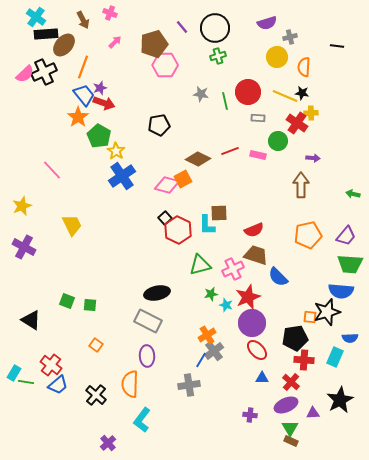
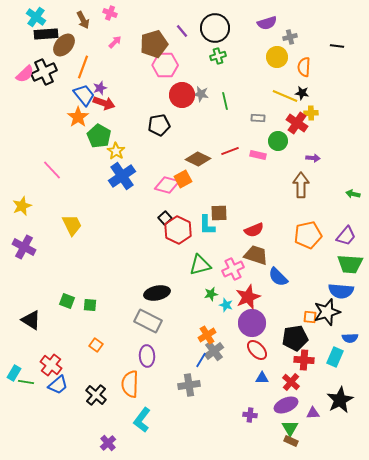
purple line at (182, 27): moved 4 px down
red circle at (248, 92): moved 66 px left, 3 px down
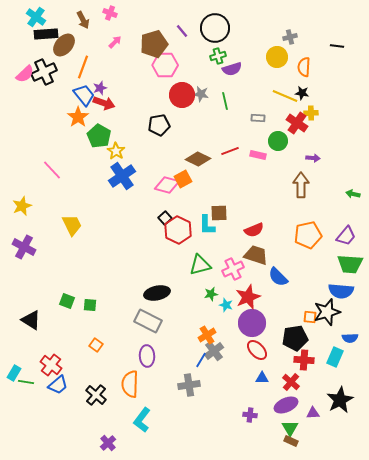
purple semicircle at (267, 23): moved 35 px left, 46 px down
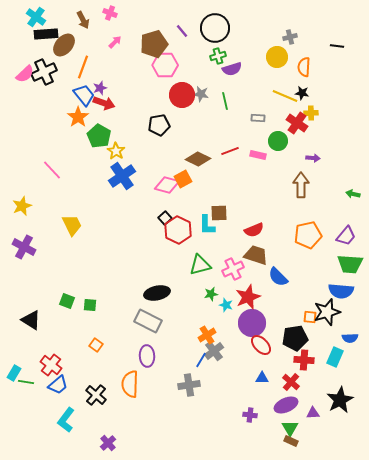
red ellipse at (257, 350): moved 4 px right, 5 px up
cyan L-shape at (142, 420): moved 76 px left
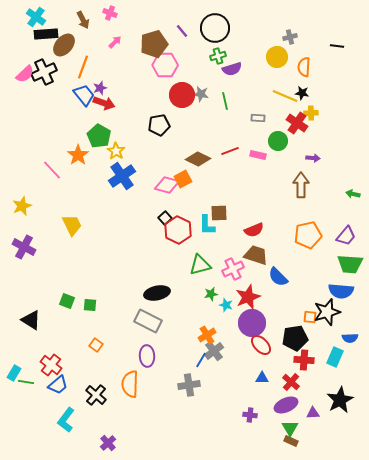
orange star at (78, 117): moved 38 px down
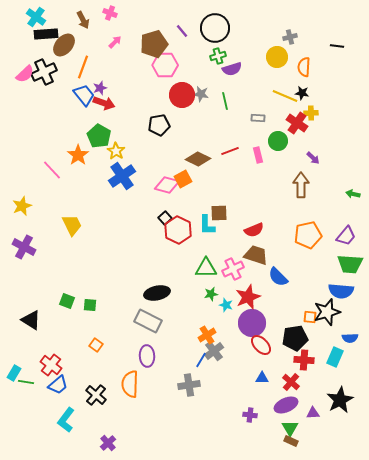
pink rectangle at (258, 155): rotated 63 degrees clockwise
purple arrow at (313, 158): rotated 40 degrees clockwise
green triangle at (200, 265): moved 6 px right, 3 px down; rotated 15 degrees clockwise
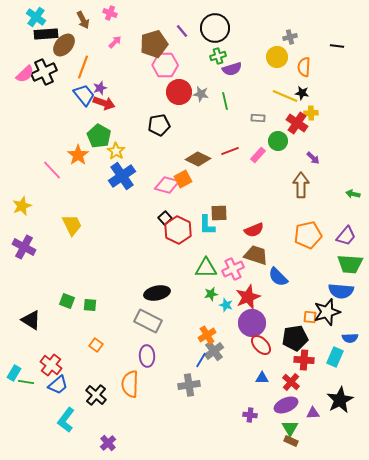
red circle at (182, 95): moved 3 px left, 3 px up
pink rectangle at (258, 155): rotated 56 degrees clockwise
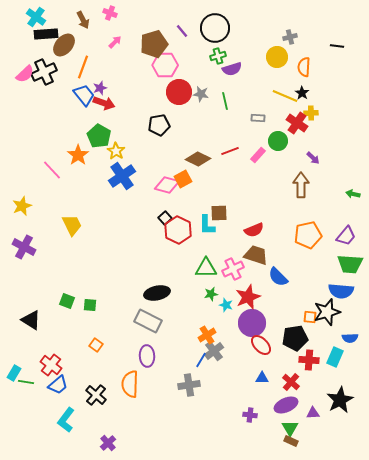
black star at (302, 93): rotated 24 degrees clockwise
red cross at (304, 360): moved 5 px right
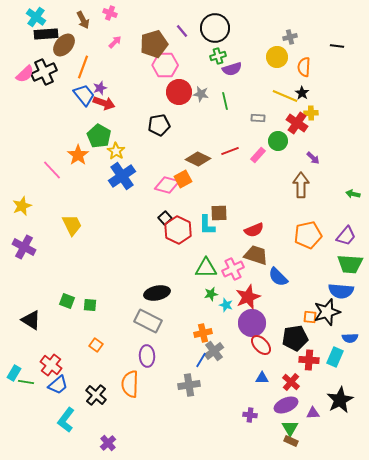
orange cross at (207, 335): moved 4 px left, 2 px up; rotated 18 degrees clockwise
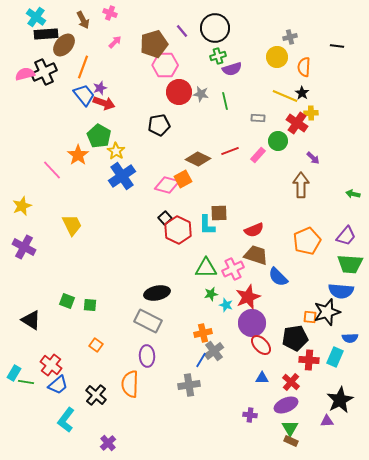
pink semicircle at (25, 74): rotated 150 degrees counterclockwise
orange pentagon at (308, 235): moved 1 px left, 6 px down; rotated 12 degrees counterclockwise
purple triangle at (313, 413): moved 14 px right, 8 px down
